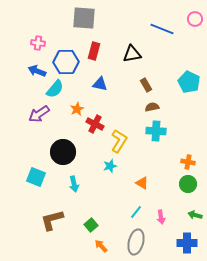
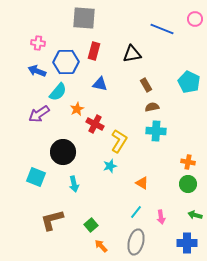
cyan semicircle: moved 3 px right, 3 px down
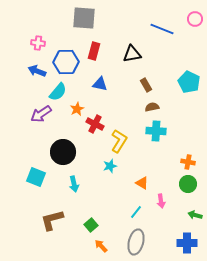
purple arrow: moved 2 px right
pink arrow: moved 16 px up
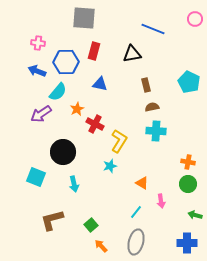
blue line: moved 9 px left
brown rectangle: rotated 16 degrees clockwise
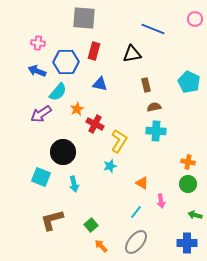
brown semicircle: moved 2 px right
cyan square: moved 5 px right
gray ellipse: rotated 25 degrees clockwise
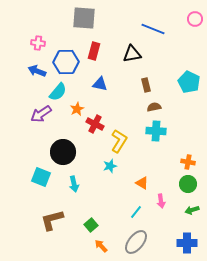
green arrow: moved 3 px left, 5 px up; rotated 32 degrees counterclockwise
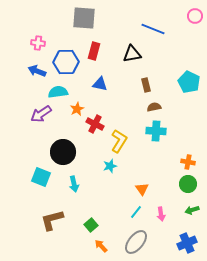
pink circle: moved 3 px up
cyan semicircle: rotated 138 degrees counterclockwise
orange triangle: moved 6 px down; rotated 24 degrees clockwise
pink arrow: moved 13 px down
blue cross: rotated 24 degrees counterclockwise
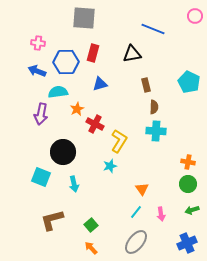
red rectangle: moved 1 px left, 2 px down
blue triangle: rotated 28 degrees counterclockwise
brown semicircle: rotated 104 degrees clockwise
purple arrow: rotated 45 degrees counterclockwise
orange arrow: moved 10 px left, 2 px down
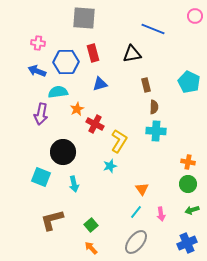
red rectangle: rotated 30 degrees counterclockwise
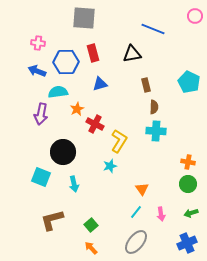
green arrow: moved 1 px left, 3 px down
